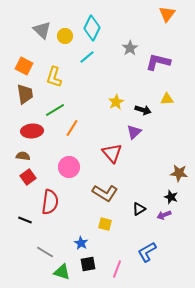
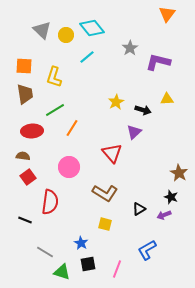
cyan diamond: rotated 65 degrees counterclockwise
yellow circle: moved 1 px right, 1 px up
orange square: rotated 24 degrees counterclockwise
brown star: rotated 24 degrees clockwise
blue L-shape: moved 2 px up
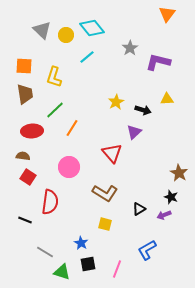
green line: rotated 12 degrees counterclockwise
red square: rotated 21 degrees counterclockwise
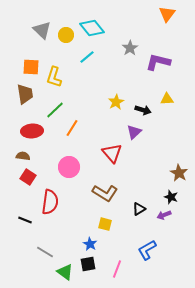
orange square: moved 7 px right, 1 px down
blue star: moved 9 px right, 1 px down
green triangle: moved 3 px right; rotated 18 degrees clockwise
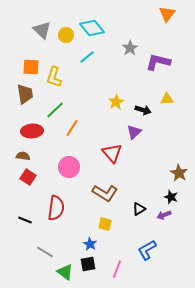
red semicircle: moved 6 px right, 6 px down
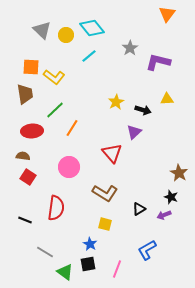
cyan line: moved 2 px right, 1 px up
yellow L-shape: rotated 70 degrees counterclockwise
